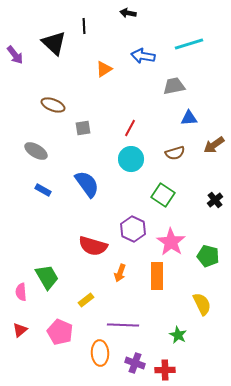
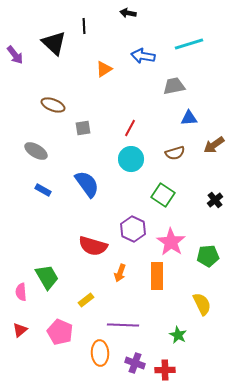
green pentagon: rotated 20 degrees counterclockwise
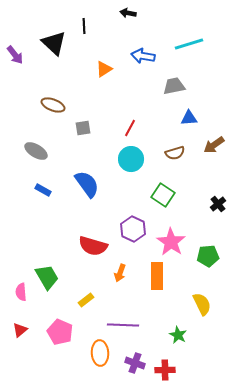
black cross: moved 3 px right, 4 px down
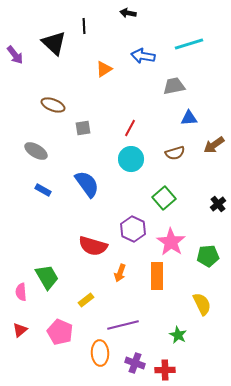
green square: moved 1 px right, 3 px down; rotated 15 degrees clockwise
purple line: rotated 16 degrees counterclockwise
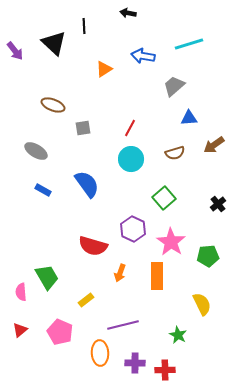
purple arrow: moved 4 px up
gray trapezoid: rotated 30 degrees counterclockwise
purple cross: rotated 18 degrees counterclockwise
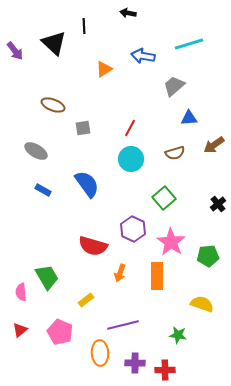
yellow semicircle: rotated 45 degrees counterclockwise
green star: rotated 18 degrees counterclockwise
